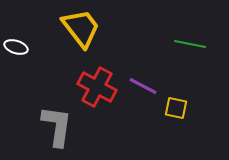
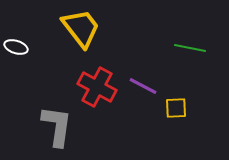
green line: moved 4 px down
yellow square: rotated 15 degrees counterclockwise
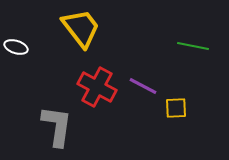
green line: moved 3 px right, 2 px up
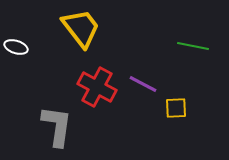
purple line: moved 2 px up
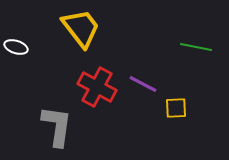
green line: moved 3 px right, 1 px down
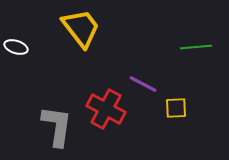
green line: rotated 16 degrees counterclockwise
red cross: moved 9 px right, 22 px down
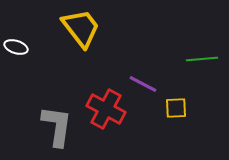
green line: moved 6 px right, 12 px down
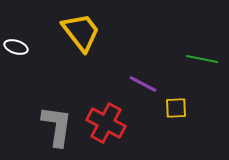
yellow trapezoid: moved 4 px down
green line: rotated 16 degrees clockwise
red cross: moved 14 px down
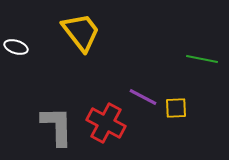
purple line: moved 13 px down
gray L-shape: rotated 9 degrees counterclockwise
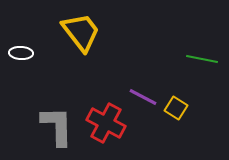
white ellipse: moved 5 px right, 6 px down; rotated 15 degrees counterclockwise
yellow square: rotated 35 degrees clockwise
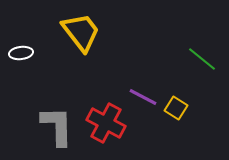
white ellipse: rotated 10 degrees counterclockwise
green line: rotated 28 degrees clockwise
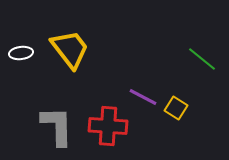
yellow trapezoid: moved 11 px left, 17 px down
red cross: moved 2 px right, 3 px down; rotated 24 degrees counterclockwise
